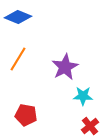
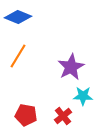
orange line: moved 3 px up
purple star: moved 6 px right
red cross: moved 27 px left, 10 px up
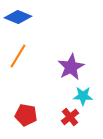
red cross: moved 7 px right, 1 px down
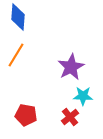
blue diamond: rotated 72 degrees clockwise
orange line: moved 2 px left, 1 px up
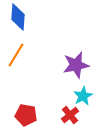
purple star: moved 5 px right, 2 px up; rotated 16 degrees clockwise
cyan star: rotated 30 degrees counterclockwise
red cross: moved 2 px up
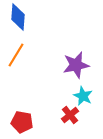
cyan star: rotated 18 degrees counterclockwise
red pentagon: moved 4 px left, 7 px down
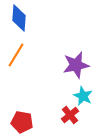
blue diamond: moved 1 px right, 1 px down
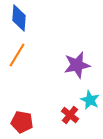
orange line: moved 1 px right
purple star: moved 1 px right
cyan star: moved 7 px right, 4 px down
red cross: rotated 12 degrees counterclockwise
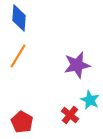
orange line: moved 1 px right, 1 px down
red pentagon: rotated 20 degrees clockwise
